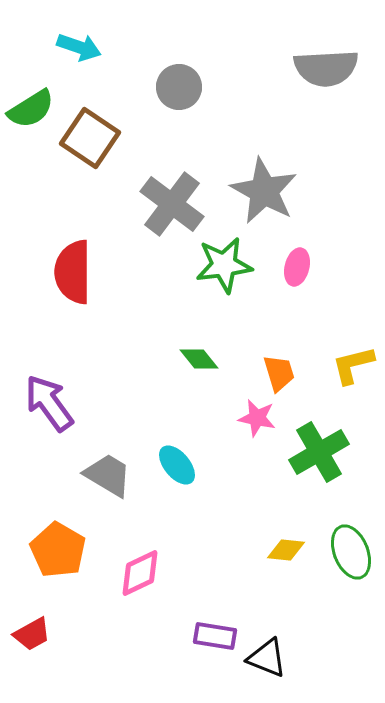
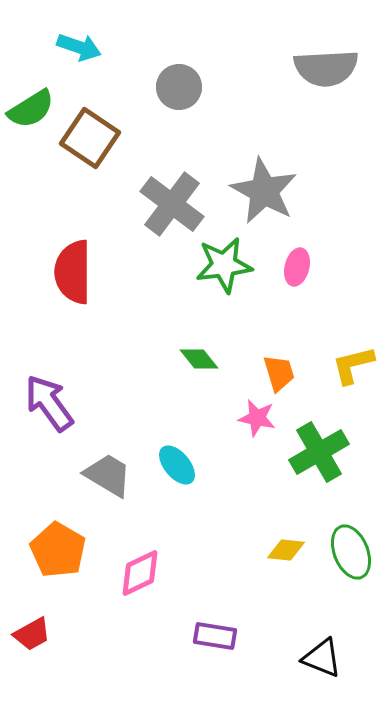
black triangle: moved 55 px right
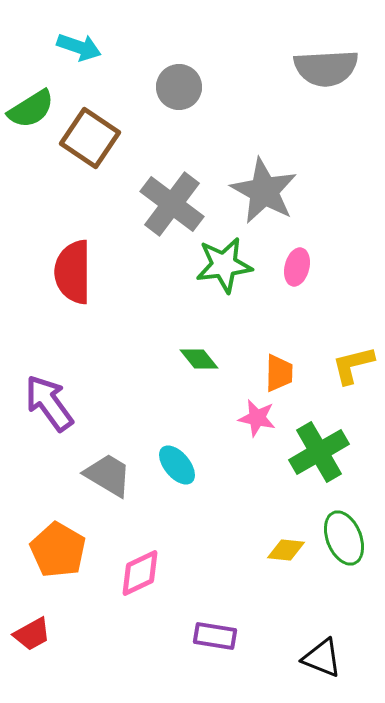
orange trapezoid: rotated 18 degrees clockwise
green ellipse: moved 7 px left, 14 px up
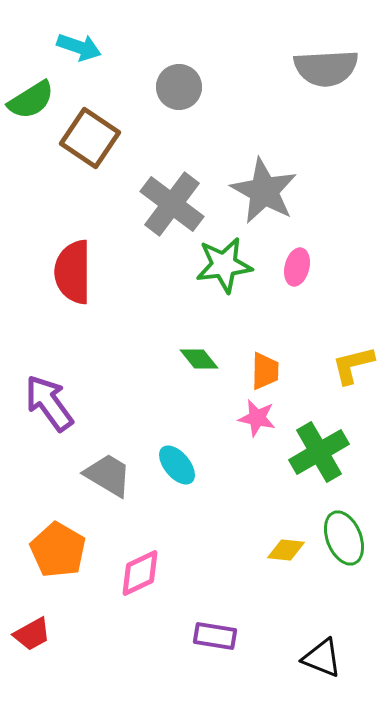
green semicircle: moved 9 px up
orange trapezoid: moved 14 px left, 2 px up
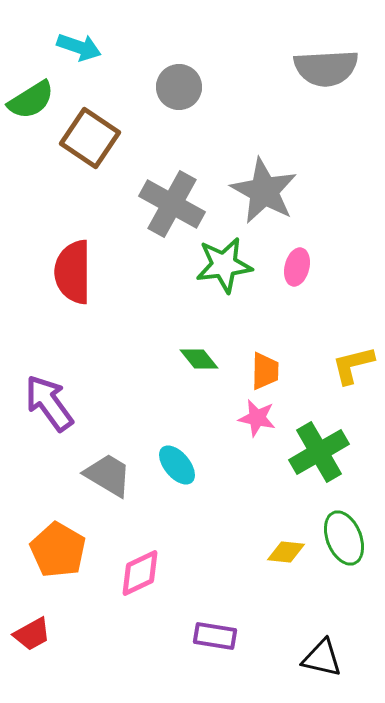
gray cross: rotated 8 degrees counterclockwise
yellow diamond: moved 2 px down
black triangle: rotated 9 degrees counterclockwise
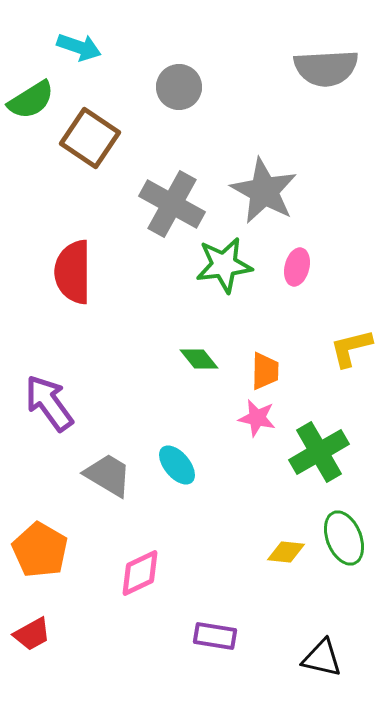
yellow L-shape: moved 2 px left, 17 px up
orange pentagon: moved 18 px left
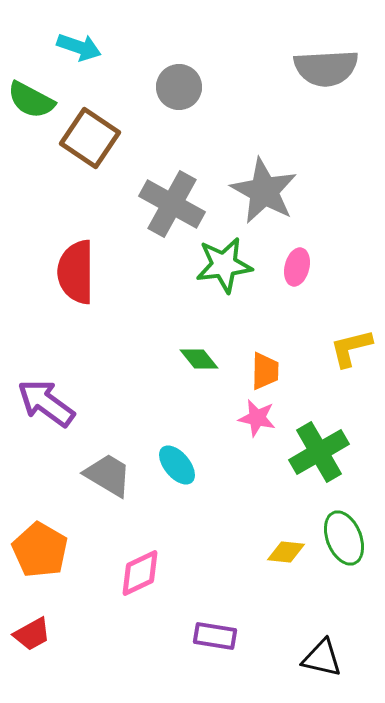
green semicircle: rotated 60 degrees clockwise
red semicircle: moved 3 px right
purple arrow: moved 3 px left; rotated 18 degrees counterclockwise
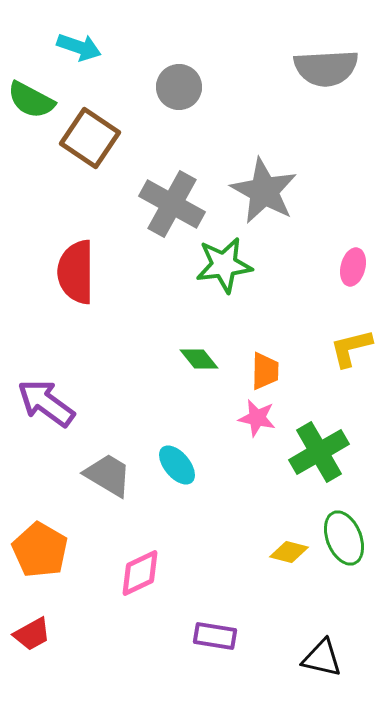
pink ellipse: moved 56 px right
yellow diamond: moved 3 px right; rotated 9 degrees clockwise
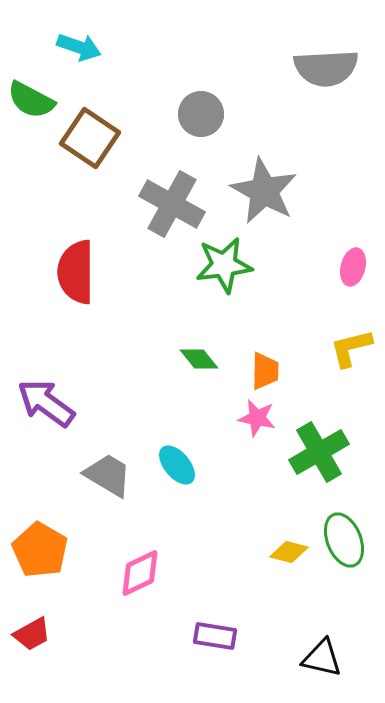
gray circle: moved 22 px right, 27 px down
green ellipse: moved 2 px down
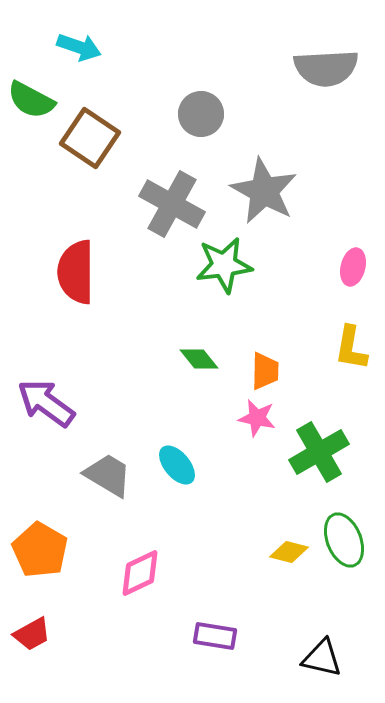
yellow L-shape: rotated 66 degrees counterclockwise
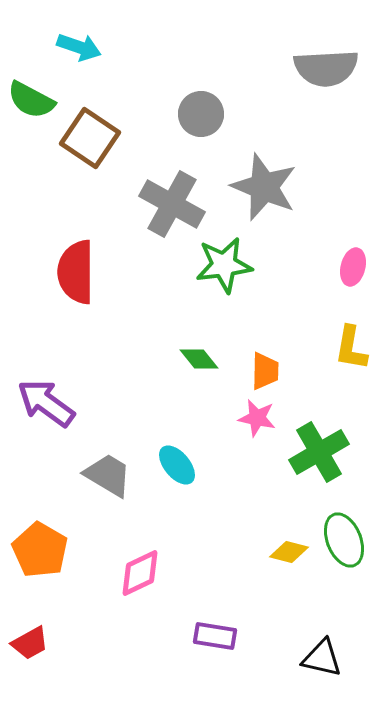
gray star: moved 4 px up; rotated 6 degrees counterclockwise
red trapezoid: moved 2 px left, 9 px down
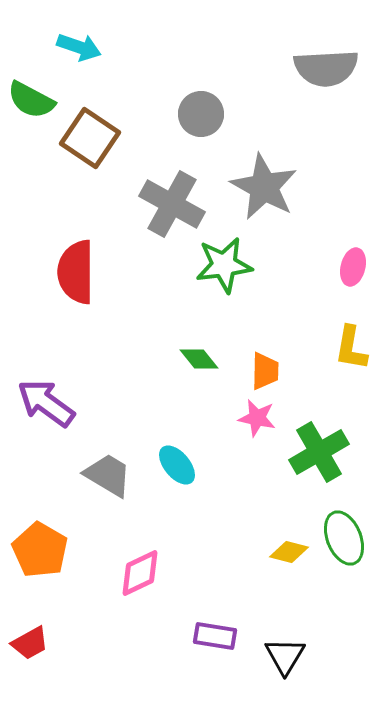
gray star: rotated 6 degrees clockwise
green ellipse: moved 2 px up
black triangle: moved 37 px left, 2 px up; rotated 48 degrees clockwise
